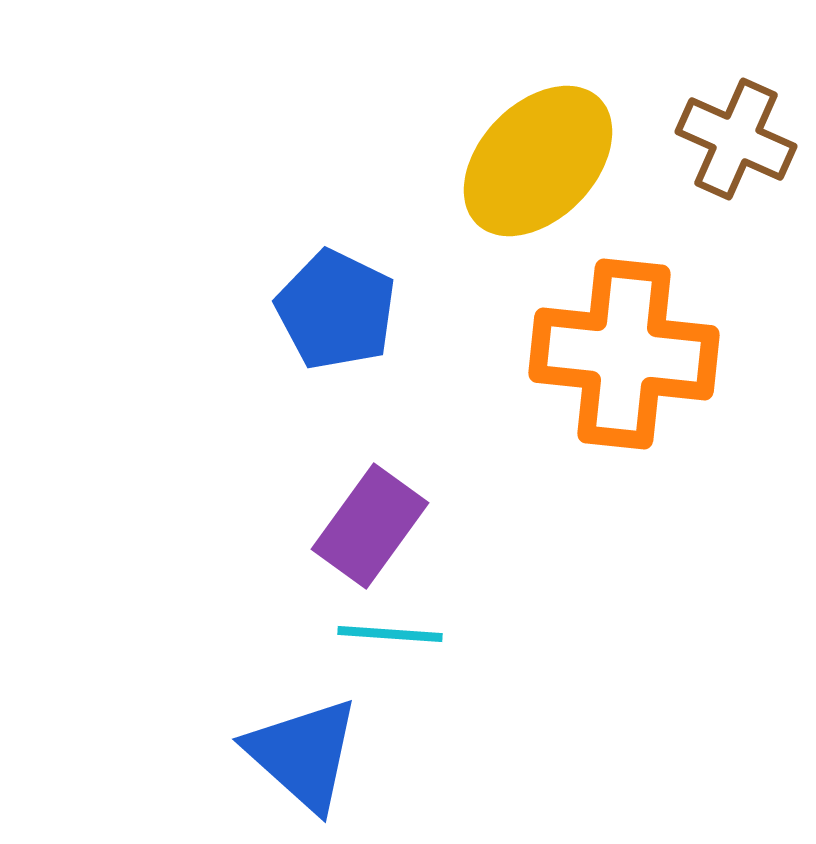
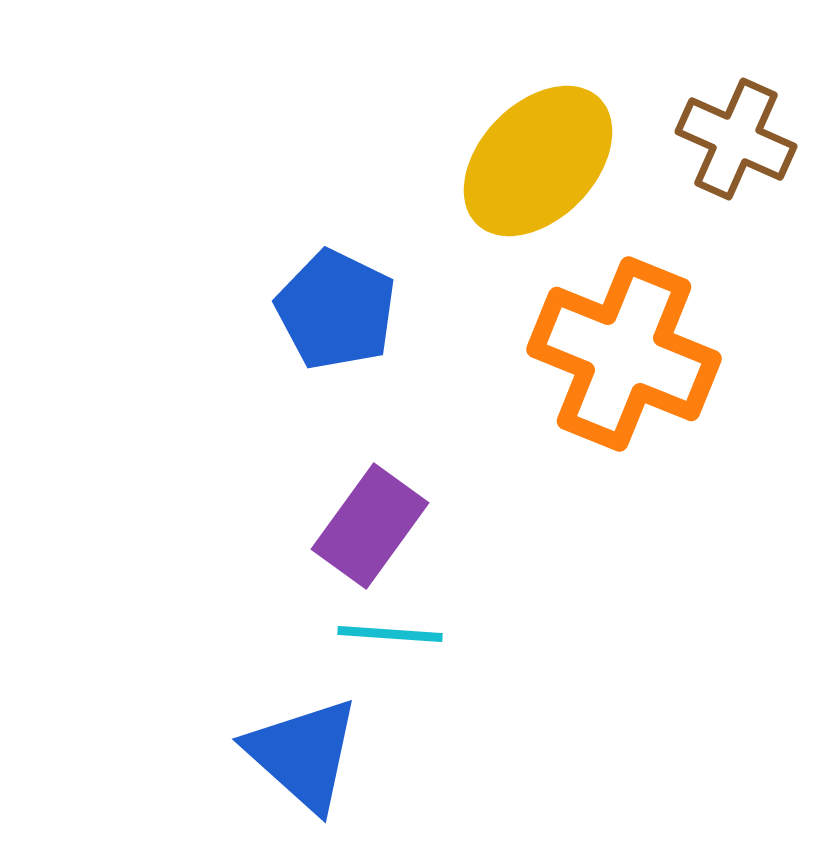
orange cross: rotated 16 degrees clockwise
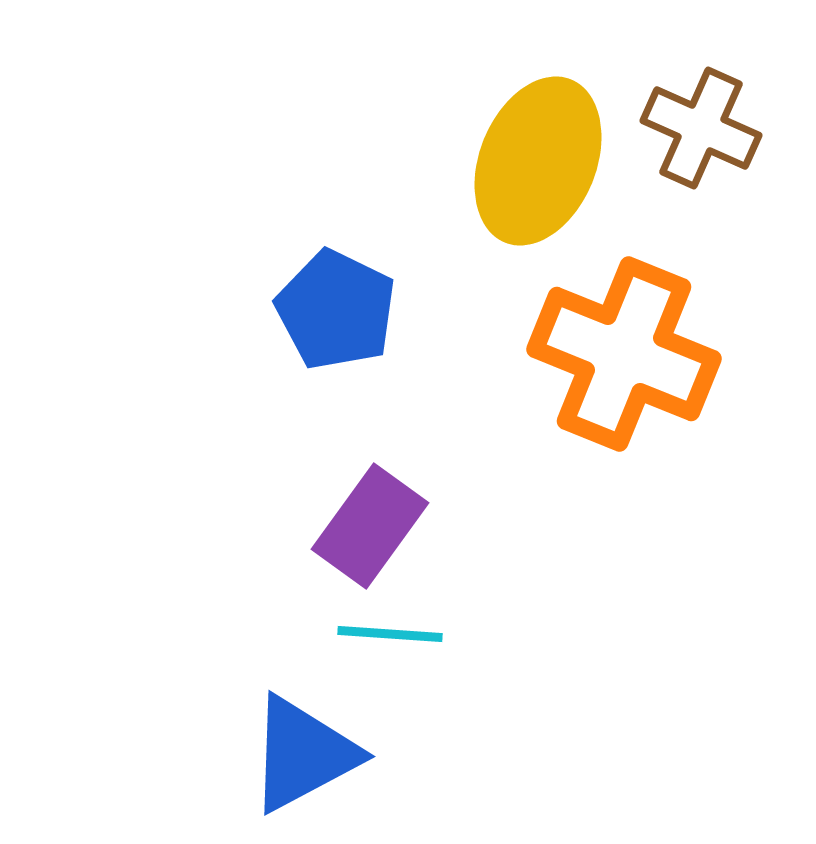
brown cross: moved 35 px left, 11 px up
yellow ellipse: rotated 22 degrees counterclockwise
blue triangle: rotated 50 degrees clockwise
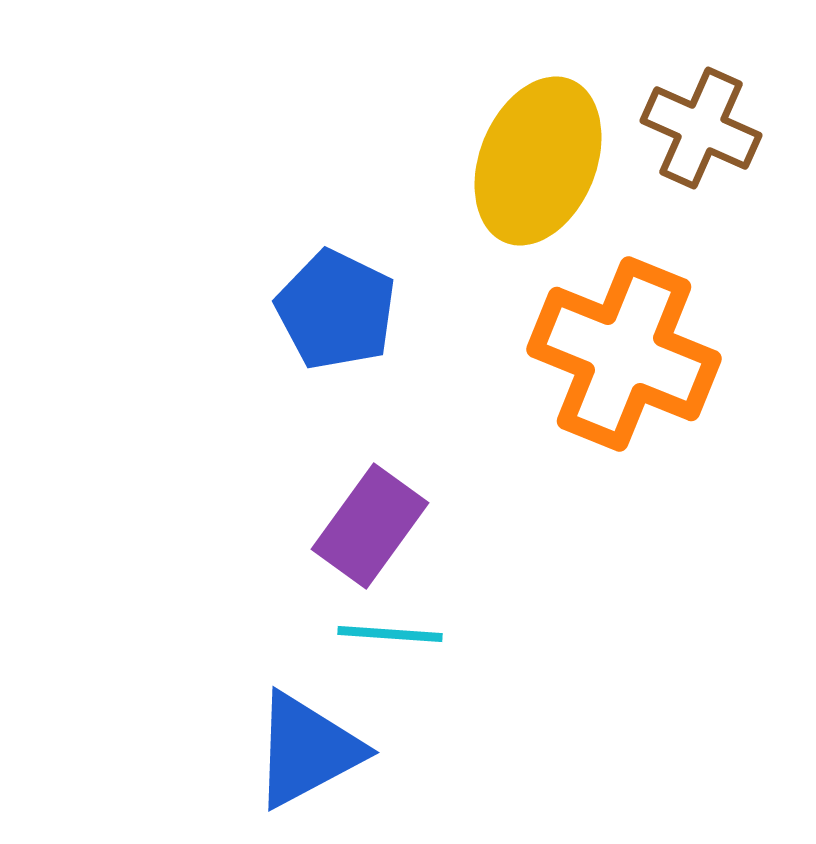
blue triangle: moved 4 px right, 4 px up
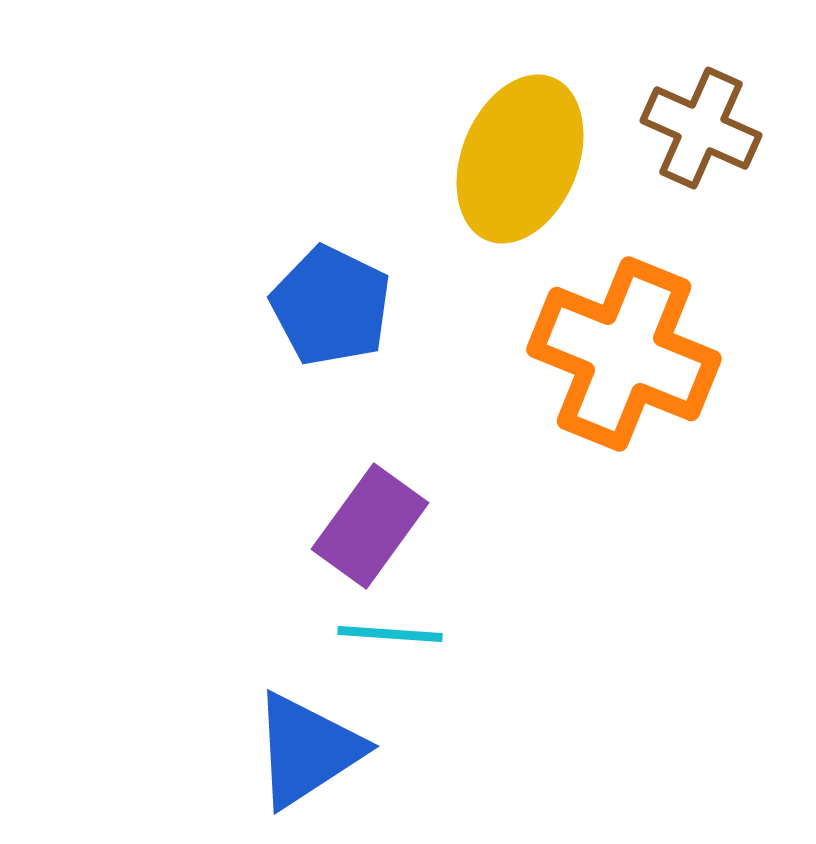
yellow ellipse: moved 18 px left, 2 px up
blue pentagon: moved 5 px left, 4 px up
blue triangle: rotated 5 degrees counterclockwise
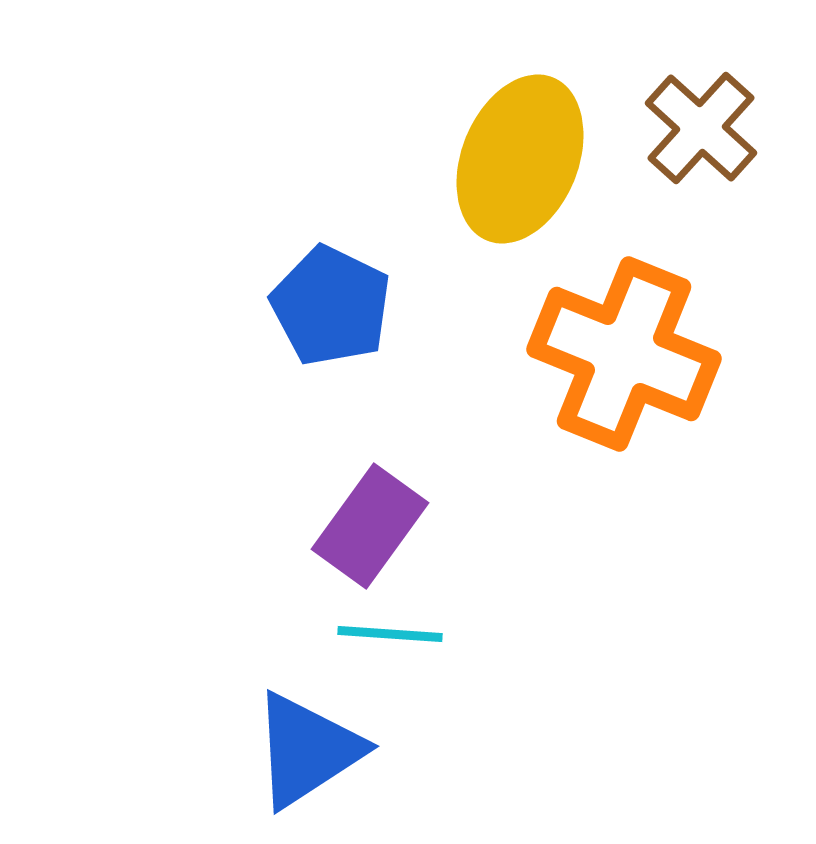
brown cross: rotated 18 degrees clockwise
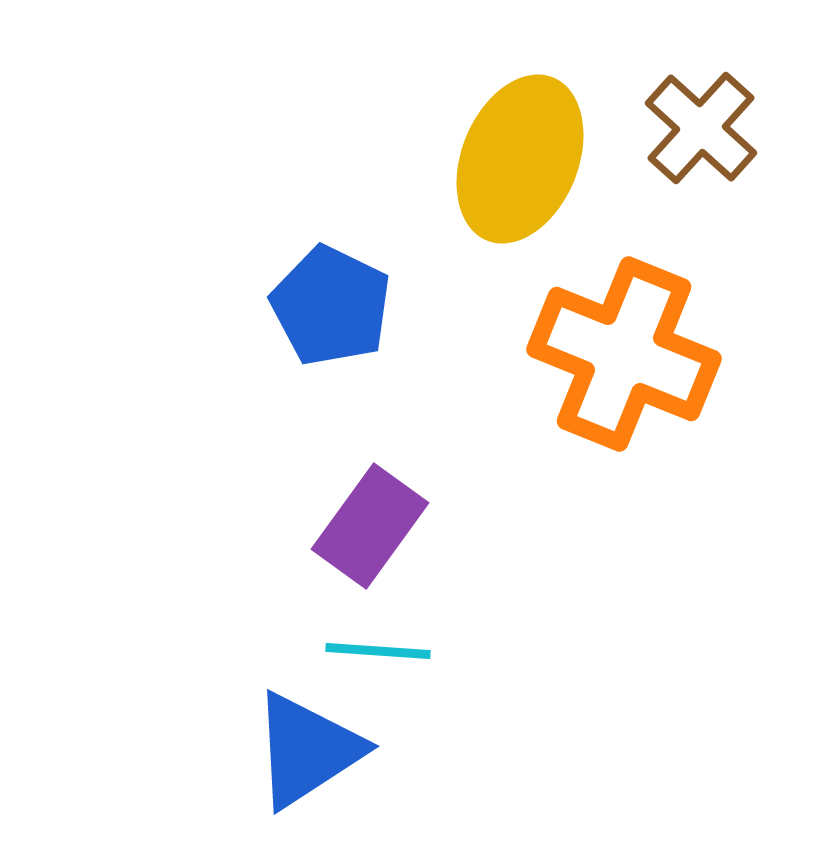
cyan line: moved 12 px left, 17 px down
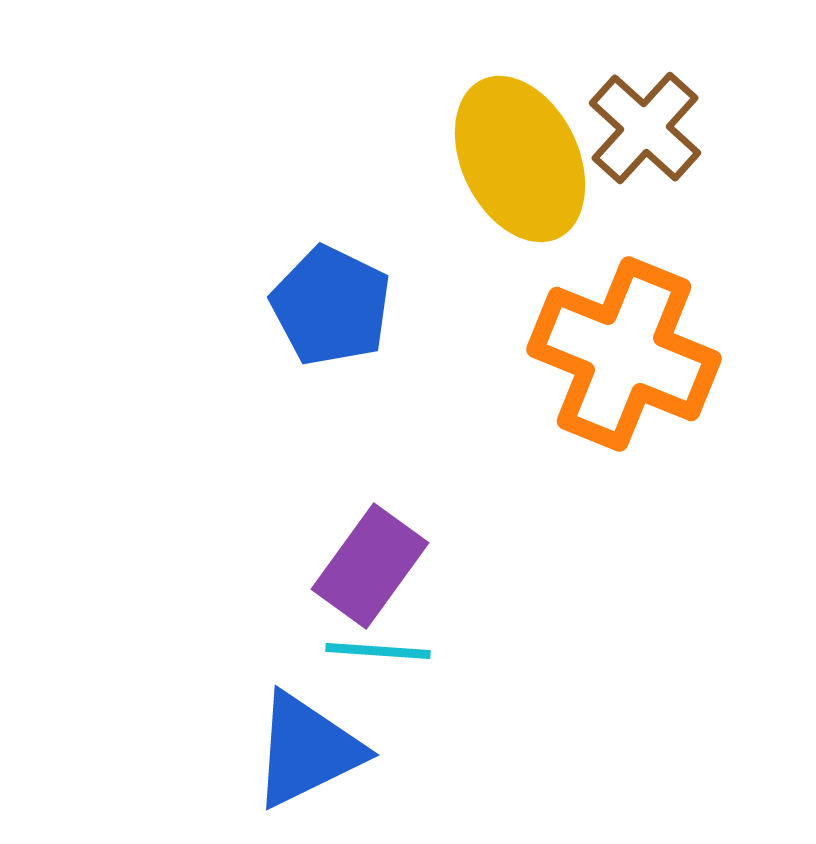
brown cross: moved 56 px left
yellow ellipse: rotated 48 degrees counterclockwise
purple rectangle: moved 40 px down
blue triangle: rotated 7 degrees clockwise
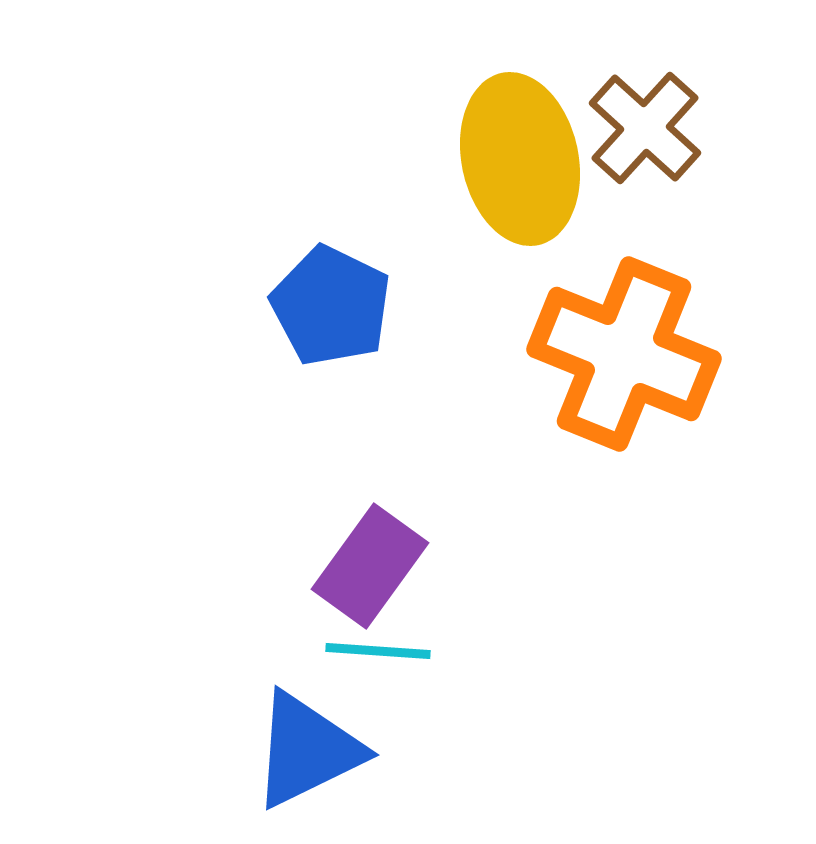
yellow ellipse: rotated 14 degrees clockwise
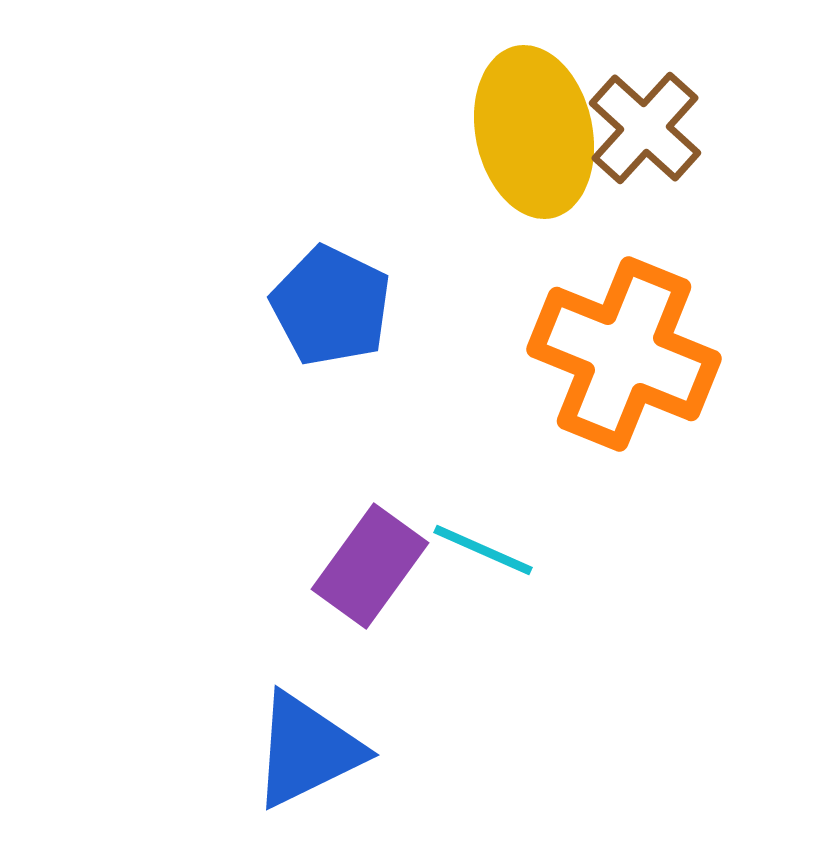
yellow ellipse: moved 14 px right, 27 px up
cyan line: moved 105 px right, 101 px up; rotated 20 degrees clockwise
